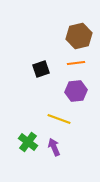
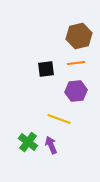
black square: moved 5 px right; rotated 12 degrees clockwise
purple arrow: moved 3 px left, 2 px up
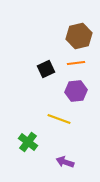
black square: rotated 18 degrees counterclockwise
purple arrow: moved 14 px right, 17 px down; rotated 48 degrees counterclockwise
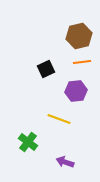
orange line: moved 6 px right, 1 px up
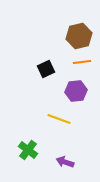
green cross: moved 8 px down
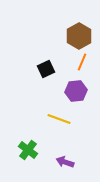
brown hexagon: rotated 15 degrees counterclockwise
orange line: rotated 60 degrees counterclockwise
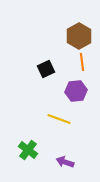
orange line: rotated 30 degrees counterclockwise
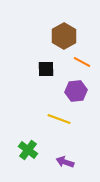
brown hexagon: moved 15 px left
orange line: rotated 54 degrees counterclockwise
black square: rotated 24 degrees clockwise
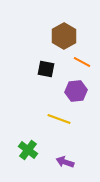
black square: rotated 12 degrees clockwise
